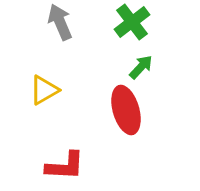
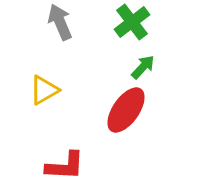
green arrow: moved 2 px right
red ellipse: rotated 51 degrees clockwise
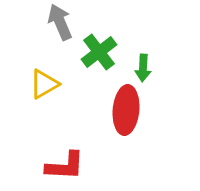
green cross: moved 33 px left, 30 px down
green arrow: moved 1 px down; rotated 140 degrees clockwise
yellow triangle: moved 6 px up
red ellipse: rotated 30 degrees counterclockwise
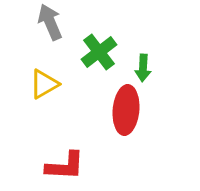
gray arrow: moved 10 px left
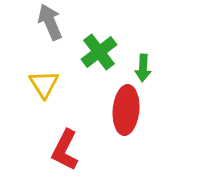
yellow triangle: rotated 32 degrees counterclockwise
red L-shape: moved 16 px up; rotated 114 degrees clockwise
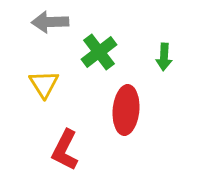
gray arrow: rotated 69 degrees counterclockwise
green arrow: moved 21 px right, 11 px up
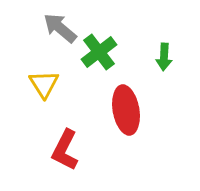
gray arrow: moved 10 px right, 6 px down; rotated 42 degrees clockwise
red ellipse: rotated 15 degrees counterclockwise
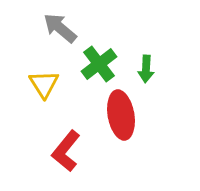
green cross: moved 12 px down
green arrow: moved 18 px left, 12 px down
red ellipse: moved 5 px left, 5 px down
red L-shape: moved 1 px right, 1 px down; rotated 12 degrees clockwise
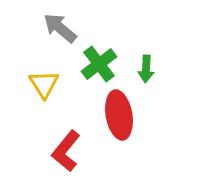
red ellipse: moved 2 px left
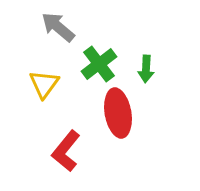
gray arrow: moved 2 px left, 1 px up
yellow triangle: rotated 8 degrees clockwise
red ellipse: moved 1 px left, 2 px up
